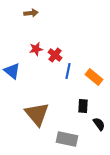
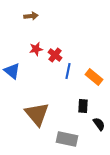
brown arrow: moved 3 px down
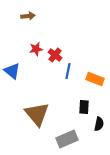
brown arrow: moved 3 px left
orange rectangle: moved 1 px right, 2 px down; rotated 18 degrees counterclockwise
black rectangle: moved 1 px right, 1 px down
black semicircle: rotated 48 degrees clockwise
gray rectangle: rotated 35 degrees counterclockwise
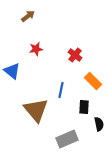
brown arrow: rotated 32 degrees counterclockwise
red cross: moved 20 px right
blue line: moved 7 px left, 19 px down
orange rectangle: moved 2 px left, 2 px down; rotated 24 degrees clockwise
brown triangle: moved 1 px left, 4 px up
black semicircle: rotated 24 degrees counterclockwise
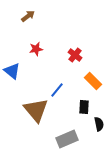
blue line: moved 4 px left; rotated 28 degrees clockwise
